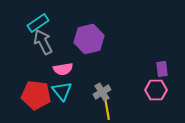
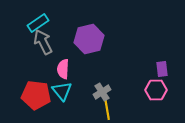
pink semicircle: rotated 102 degrees clockwise
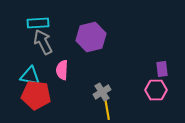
cyan rectangle: rotated 30 degrees clockwise
purple hexagon: moved 2 px right, 2 px up
pink semicircle: moved 1 px left, 1 px down
cyan triangle: moved 32 px left, 15 px up; rotated 40 degrees counterclockwise
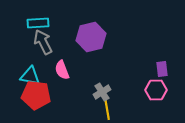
pink semicircle: rotated 24 degrees counterclockwise
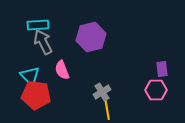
cyan rectangle: moved 2 px down
cyan triangle: rotated 35 degrees clockwise
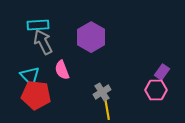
purple hexagon: rotated 16 degrees counterclockwise
purple rectangle: moved 3 px down; rotated 42 degrees clockwise
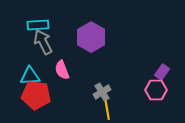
cyan triangle: rotated 50 degrees counterclockwise
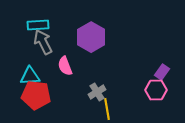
pink semicircle: moved 3 px right, 4 px up
gray cross: moved 5 px left
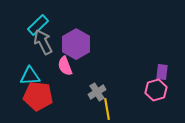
cyan rectangle: rotated 40 degrees counterclockwise
purple hexagon: moved 15 px left, 7 px down
purple rectangle: rotated 28 degrees counterclockwise
pink hexagon: rotated 15 degrees counterclockwise
red pentagon: moved 2 px right, 1 px down
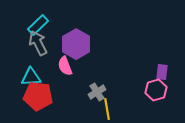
gray arrow: moved 5 px left, 1 px down
cyan triangle: moved 1 px right, 1 px down
